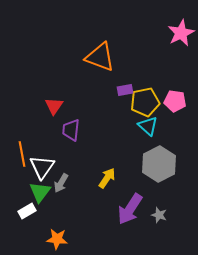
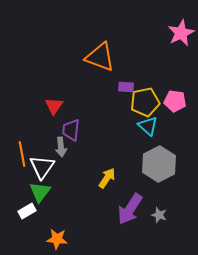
purple rectangle: moved 1 px right, 3 px up; rotated 14 degrees clockwise
gray arrow: moved 36 px up; rotated 36 degrees counterclockwise
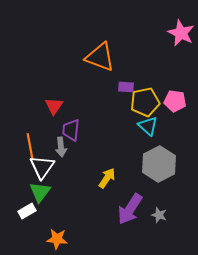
pink star: rotated 20 degrees counterclockwise
orange line: moved 8 px right, 8 px up
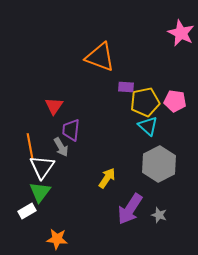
gray arrow: rotated 24 degrees counterclockwise
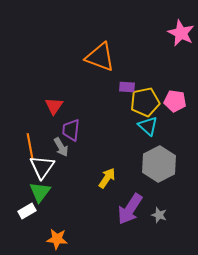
purple rectangle: moved 1 px right
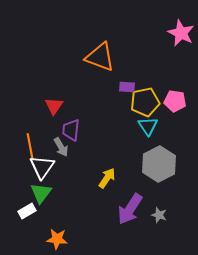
cyan triangle: rotated 15 degrees clockwise
green triangle: moved 1 px right, 1 px down
